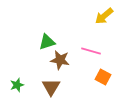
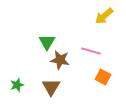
green triangle: rotated 42 degrees counterclockwise
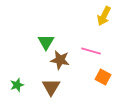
yellow arrow: rotated 24 degrees counterclockwise
green triangle: moved 1 px left
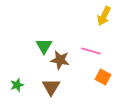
green triangle: moved 2 px left, 4 px down
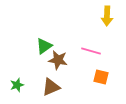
yellow arrow: moved 3 px right; rotated 24 degrees counterclockwise
green triangle: rotated 24 degrees clockwise
brown star: moved 2 px left
orange square: moved 2 px left; rotated 14 degrees counterclockwise
brown triangle: rotated 36 degrees clockwise
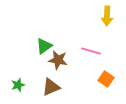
orange square: moved 5 px right, 2 px down; rotated 21 degrees clockwise
green star: moved 1 px right
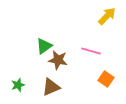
yellow arrow: rotated 138 degrees counterclockwise
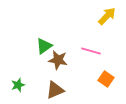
brown triangle: moved 4 px right, 3 px down
